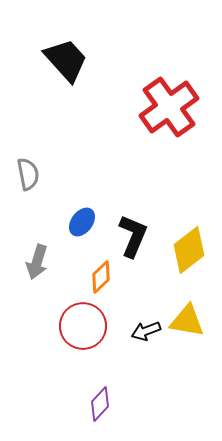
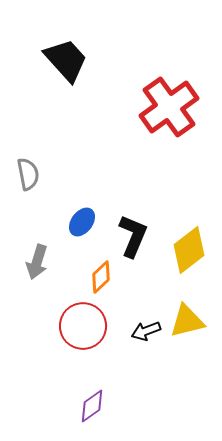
yellow triangle: rotated 24 degrees counterclockwise
purple diamond: moved 8 px left, 2 px down; rotated 12 degrees clockwise
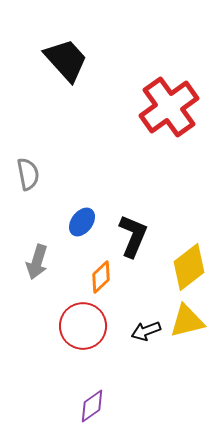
yellow diamond: moved 17 px down
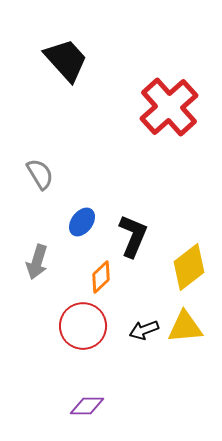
red cross: rotated 6 degrees counterclockwise
gray semicircle: moved 12 px right; rotated 20 degrees counterclockwise
yellow triangle: moved 2 px left, 6 px down; rotated 9 degrees clockwise
black arrow: moved 2 px left, 1 px up
purple diamond: moved 5 px left; rotated 36 degrees clockwise
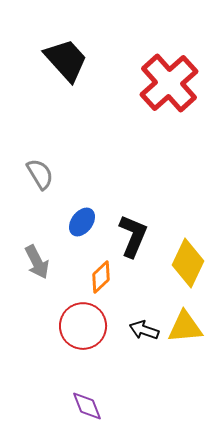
red cross: moved 24 px up
gray arrow: rotated 44 degrees counterclockwise
yellow diamond: moved 1 px left, 4 px up; rotated 27 degrees counterclockwise
black arrow: rotated 40 degrees clockwise
purple diamond: rotated 68 degrees clockwise
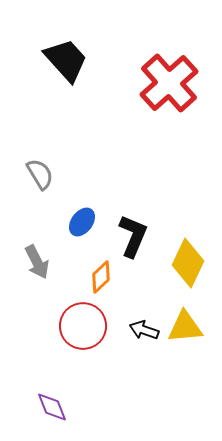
purple diamond: moved 35 px left, 1 px down
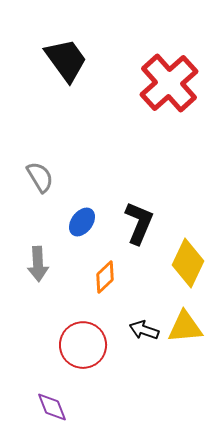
black trapezoid: rotated 6 degrees clockwise
gray semicircle: moved 3 px down
black L-shape: moved 6 px right, 13 px up
gray arrow: moved 1 px right, 2 px down; rotated 24 degrees clockwise
orange diamond: moved 4 px right
red circle: moved 19 px down
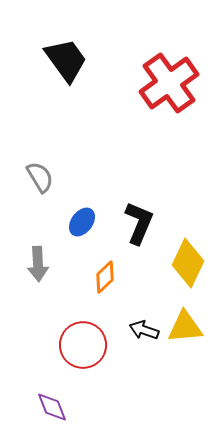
red cross: rotated 6 degrees clockwise
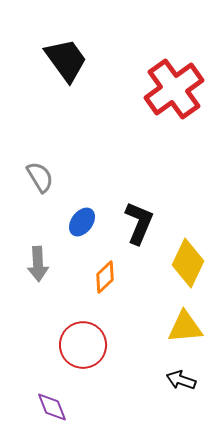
red cross: moved 5 px right, 6 px down
black arrow: moved 37 px right, 50 px down
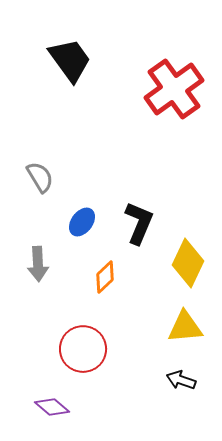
black trapezoid: moved 4 px right
red circle: moved 4 px down
purple diamond: rotated 28 degrees counterclockwise
